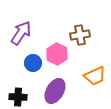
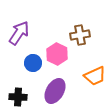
purple arrow: moved 2 px left
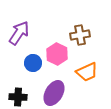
orange trapezoid: moved 8 px left, 4 px up
purple ellipse: moved 1 px left, 2 px down
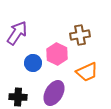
purple arrow: moved 2 px left
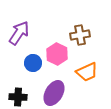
purple arrow: moved 2 px right
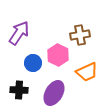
pink hexagon: moved 1 px right, 1 px down
black cross: moved 1 px right, 7 px up
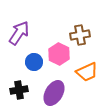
pink hexagon: moved 1 px right, 1 px up
blue circle: moved 1 px right, 1 px up
black cross: rotated 12 degrees counterclockwise
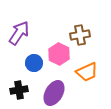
blue circle: moved 1 px down
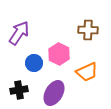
brown cross: moved 8 px right, 5 px up; rotated 12 degrees clockwise
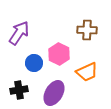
brown cross: moved 1 px left
